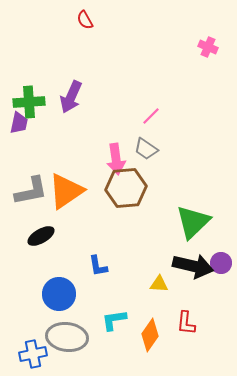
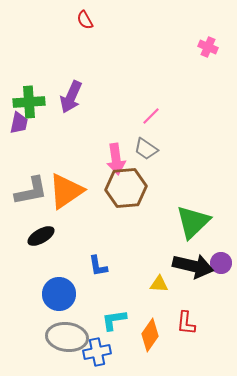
blue cross: moved 64 px right, 2 px up
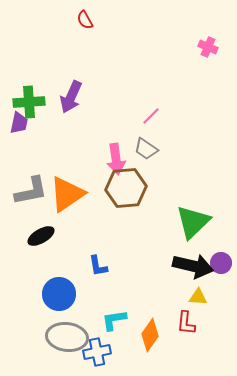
orange triangle: moved 1 px right, 3 px down
yellow triangle: moved 39 px right, 13 px down
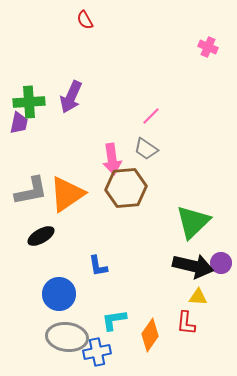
pink arrow: moved 4 px left
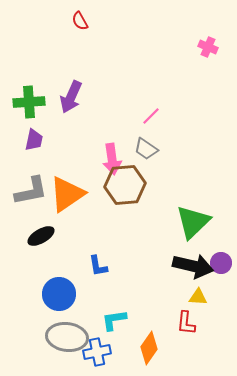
red semicircle: moved 5 px left, 1 px down
purple trapezoid: moved 15 px right, 17 px down
brown hexagon: moved 1 px left, 3 px up
orange diamond: moved 1 px left, 13 px down
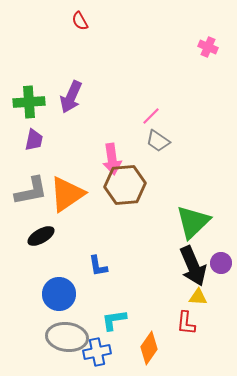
gray trapezoid: moved 12 px right, 8 px up
black arrow: rotated 54 degrees clockwise
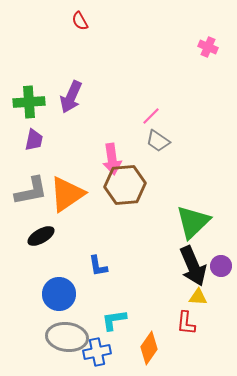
purple circle: moved 3 px down
